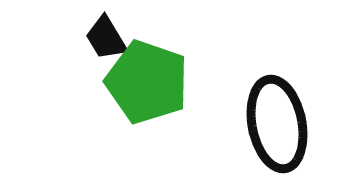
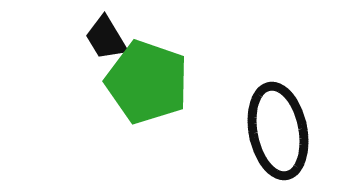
black ellipse: moved 1 px right, 7 px down
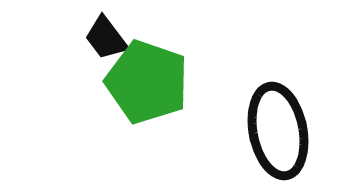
black trapezoid: rotated 6 degrees counterclockwise
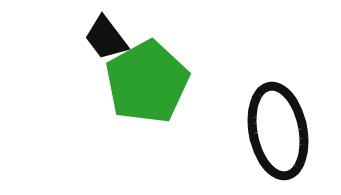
green pentagon: rotated 24 degrees clockwise
